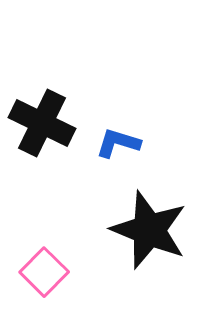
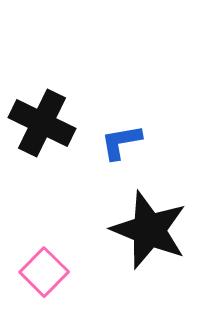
blue L-shape: moved 3 px right, 1 px up; rotated 27 degrees counterclockwise
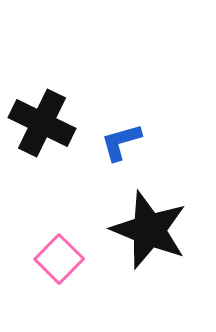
blue L-shape: rotated 6 degrees counterclockwise
pink square: moved 15 px right, 13 px up
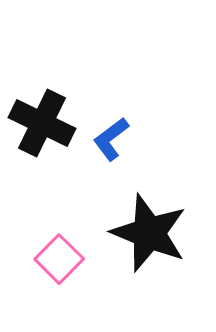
blue L-shape: moved 10 px left, 3 px up; rotated 21 degrees counterclockwise
black star: moved 3 px down
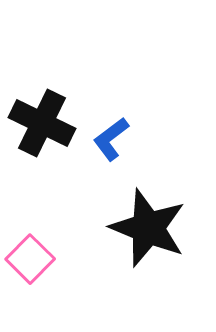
black star: moved 1 px left, 5 px up
pink square: moved 29 px left
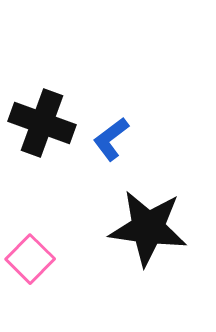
black cross: rotated 6 degrees counterclockwise
black star: rotated 14 degrees counterclockwise
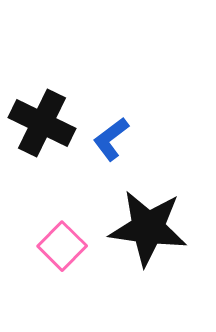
black cross: rotated 6 degrees clockwise
pink square: moved 32 px right, 13 px up
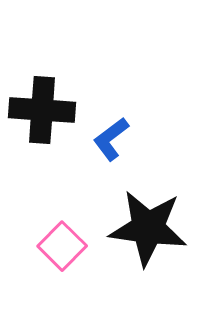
black cross: moved 13 px up; rotated 22 degrees counterclockwise
